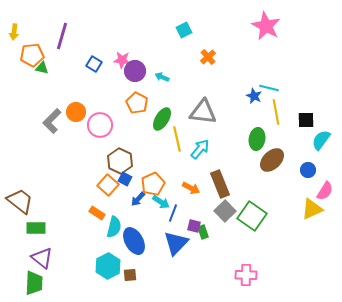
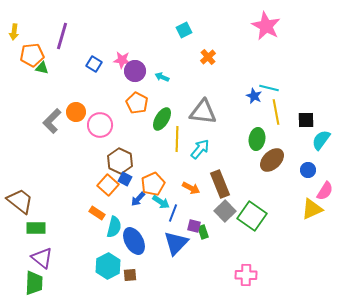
yellow line at (177, 139): rotated 15 degrees clockwise
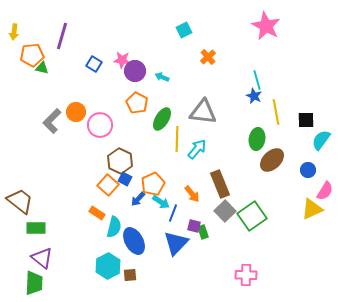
cyan line at (269, 88): moved 12 px left, 8 px up; rotated 60 degrees clockwise
cyan arrow at (200, 149): moved 3 px left
orange arrow at (191, 188): moved 1 px right, 6 px down; rotated 24 degrees clockwise
green square at (252, 216): rotated 20 degrees clockwise
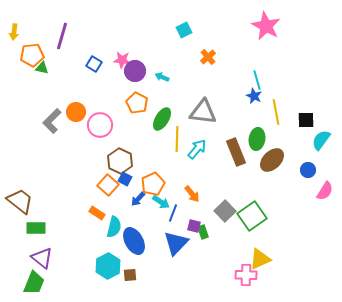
brown rectangle at (220, 184): moved 16 px right, 32 px up
yellow triangle at (312, 209): moved 52 px left, 50 px down
green trapezoid at (34, 283): rotated 20 degrees clockwise
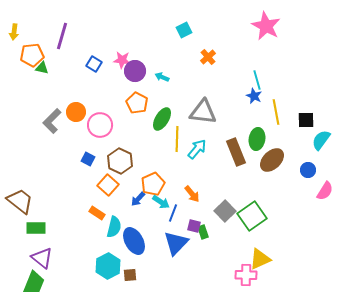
blue square at (125, 179): moved 37 px left, 20 px up
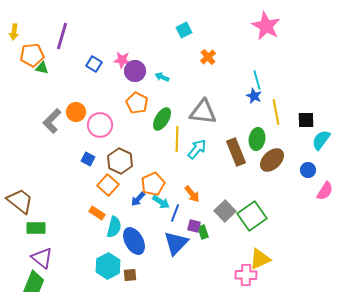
blue line at (173, 213): moved 2 px right
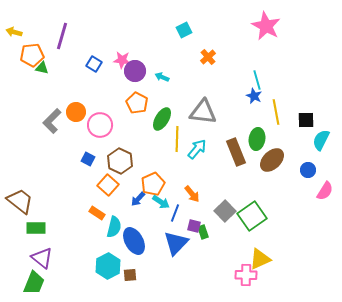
yellow arrow at (14, 32): rotated 98 degrees clockwise
cyan semicircle at (321, 140): rotated 10 degrees counterclockwise
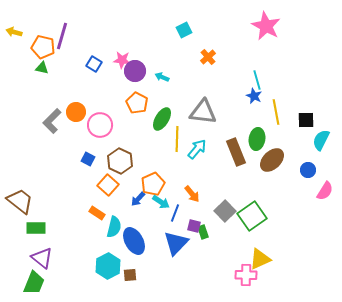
orange pentagon at (32, 55): moved 11 px right, 8 px up; rotated 20 degrees clockwise
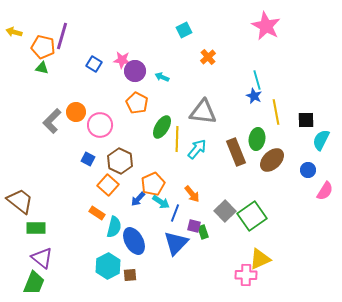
green ellipse at (162, 119): moved 8 px down
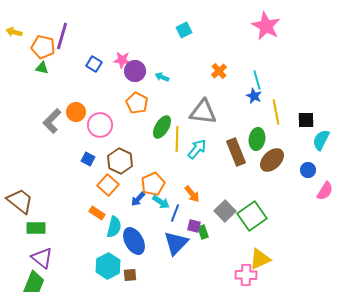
orange cross at (208, 57): moved 11 px right, 14 px down
